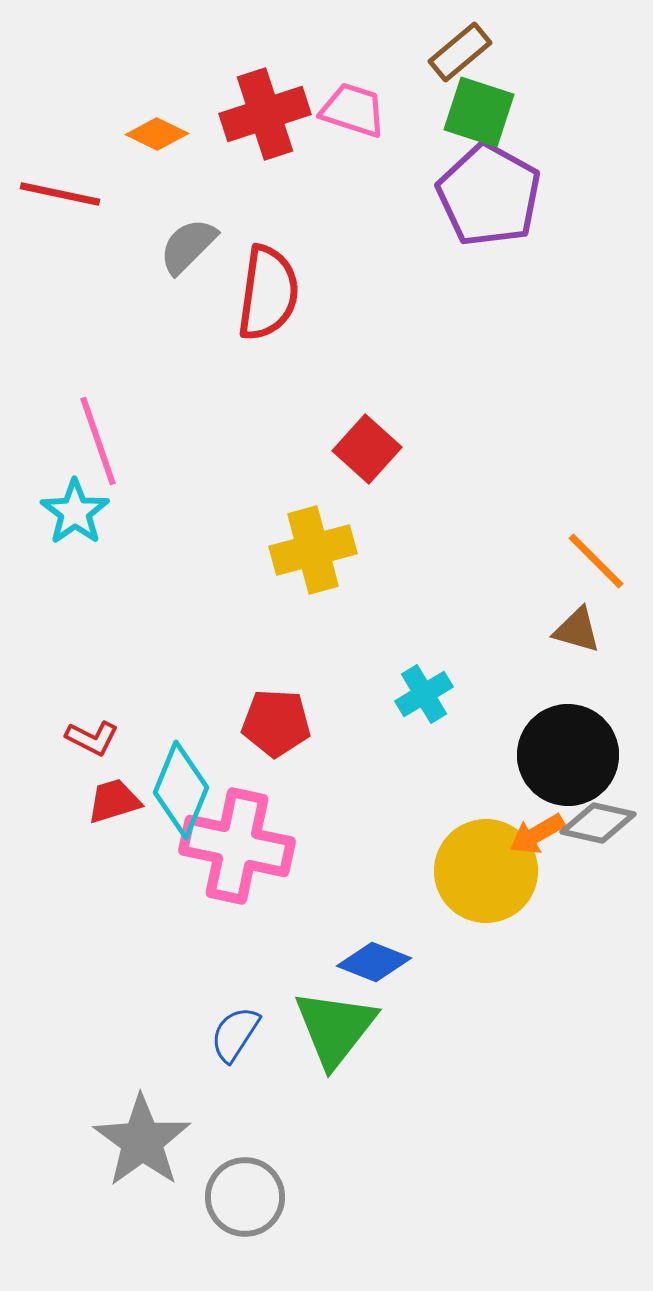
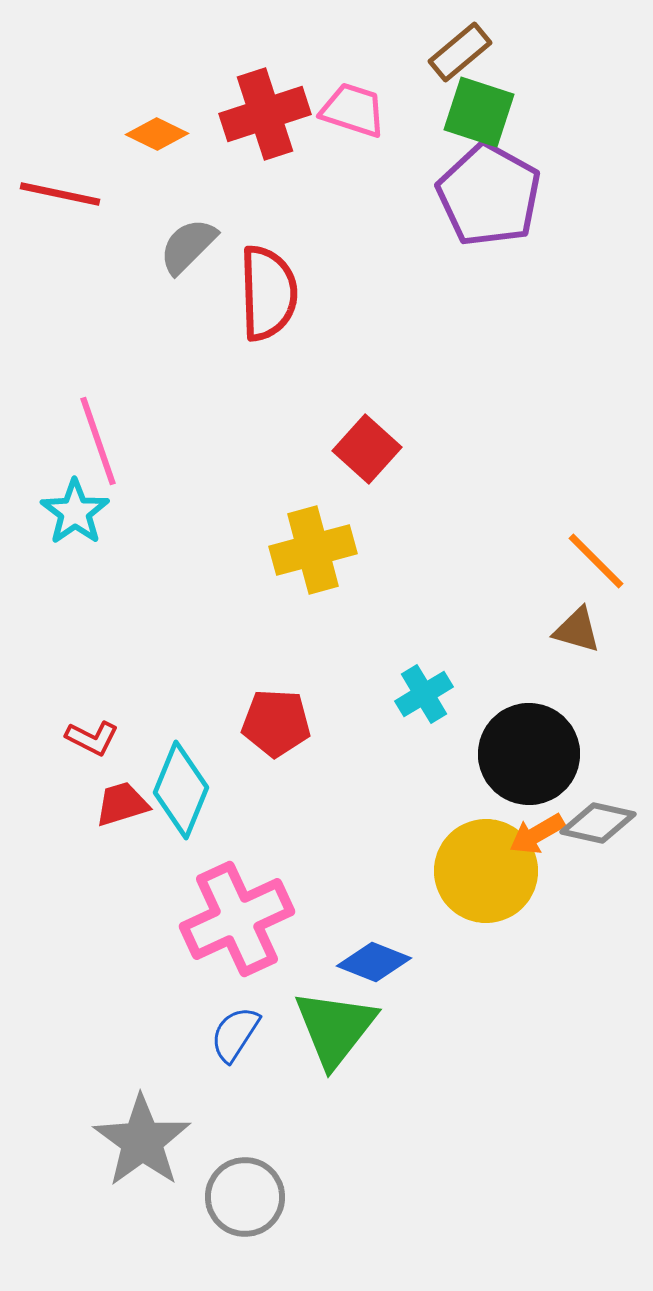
red semicircle: rotated 10 degrees counterclockwise
black circle: moved 39 px left, 1 px up
red trapezoid: moved 8 px right, 3 px down
pink cross: moved 73 px down; rotated 37 degrees counterclockwise
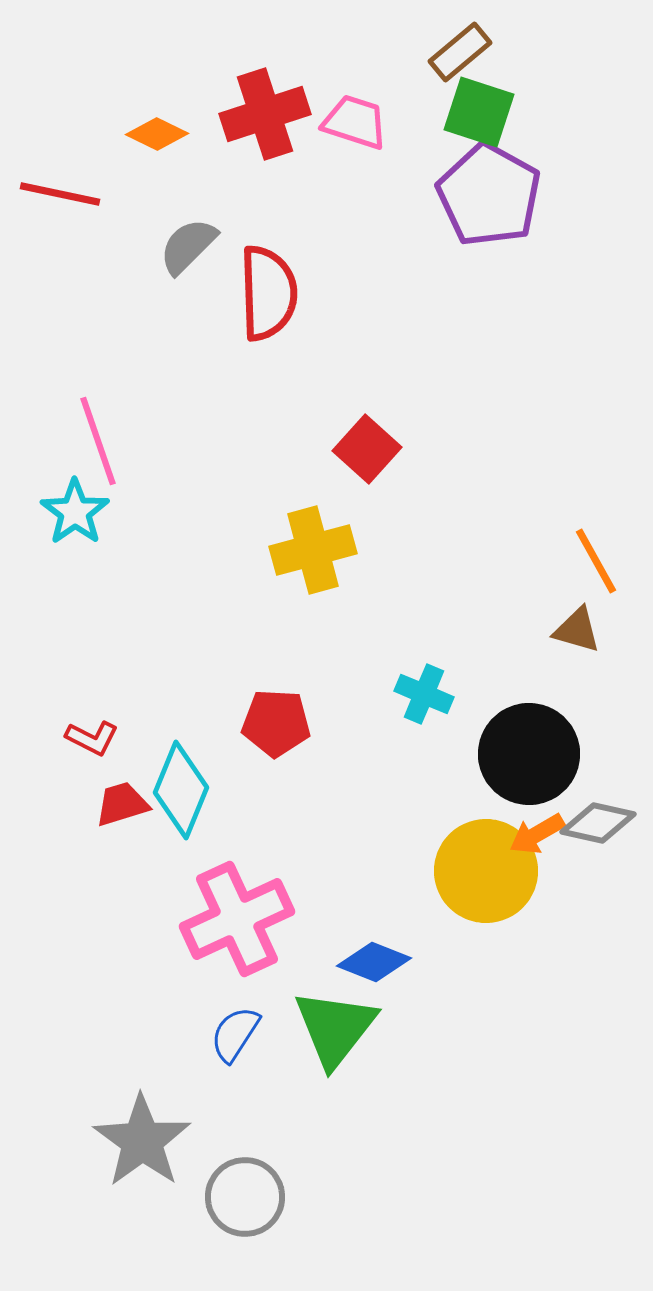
pink trapezoid: moved 2 px right, 12 px down
orange line: rotated 16 degrees clockwise
cyan cross: rotated 36 degrees counterclockwise
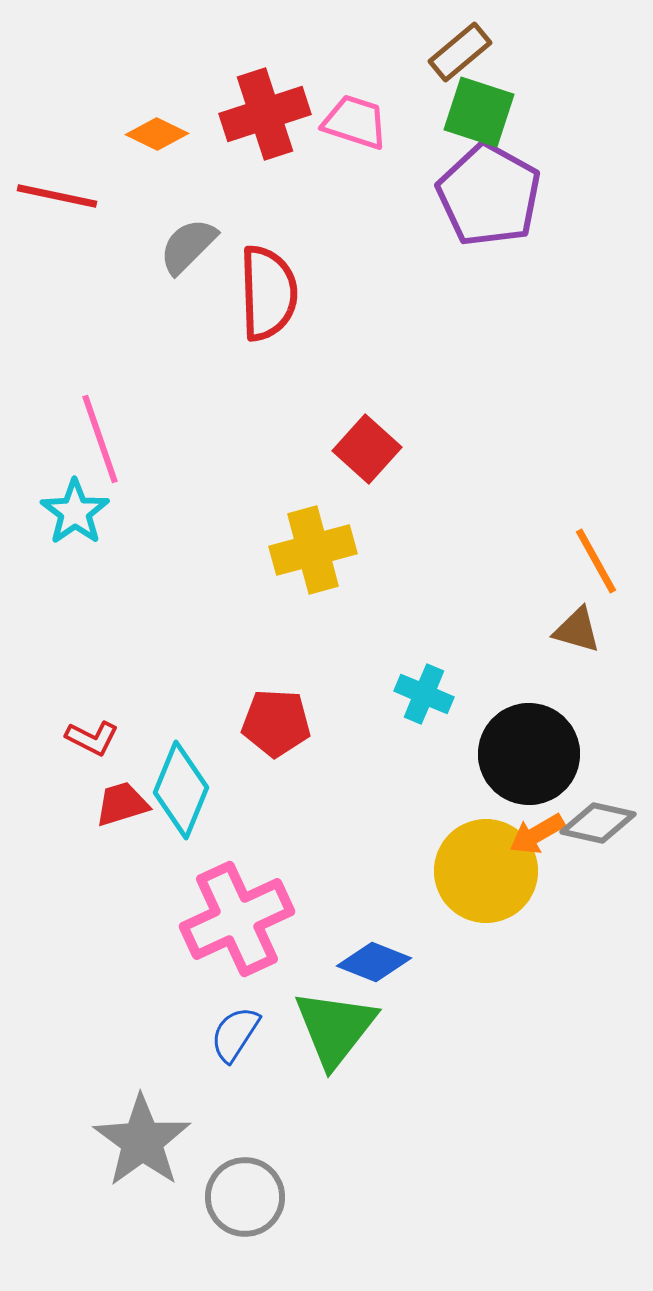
red line: moved 3 px left, 2 px down
pink line: moved 2 px right, 2 px up
